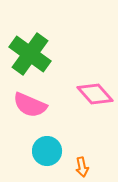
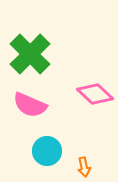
green cross: rotated 9 degrees clockwise
pink diamond: rotated 6 degrees counterclockwise
orange arrow: moved 2 px right
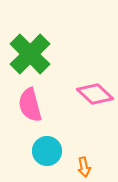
pink semicircle: rotated 52 degrees clockwise
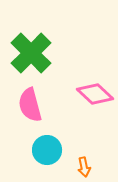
green cross: moved 1 px right, 1 px up
cyan circle: moved 1 px up
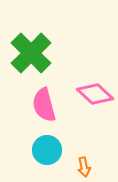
pink semicircle: moved 14 px right
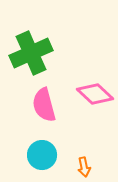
green cross: rotated 21 degrees clockwise
cyan circle: moved 5 px left, 5 px down
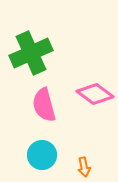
pink diamond: rotated 6 degrees counterclockwise
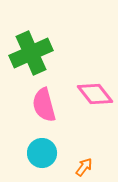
pink diamond: rotated 15 degrees clockwise
cyan circle: moved 2 px up
orange arrow: rotated 132 degrees counterclockwise
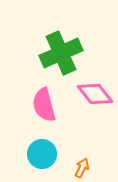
green cross: moved 30 px right
cyan circle: moved 1 px down
orange arrow: moved 2 px left, 1 px down; rotated 12 degrees counterclockwise
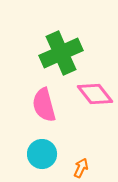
orange arrow: moved 1 px left
